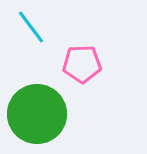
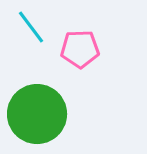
pink pentagon: moved 2 px left, 15 px up
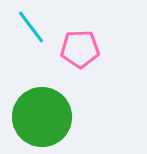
green circle: moved 5 px right, 3 px down
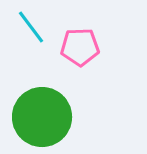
pink pentagon: moved 2 px up
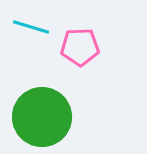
cyan line: rotated 36 degrees counterclockwise
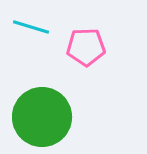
pink pentagon: moved 6 px right
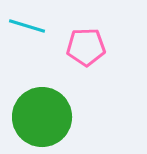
cyan line: moved 4 px left, 1 px up
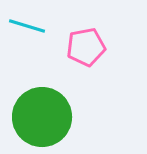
pink pentagon: rotated 9 degrees counterclockwise
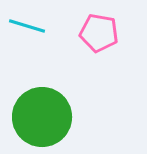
pink pentagon: moved 13 px right, 14 px up; rotated 21 degrees clockwise
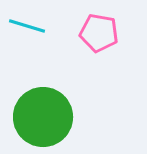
green circle: moved 1 px right
